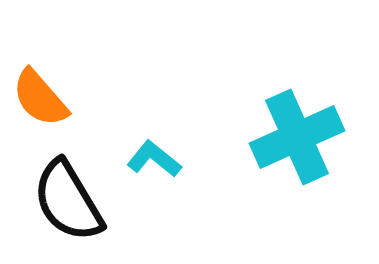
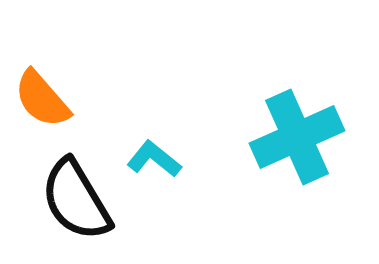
orange semicircle: moved 2 px right, 1 px down
black semicircle: moved 8 px right, 1 px up
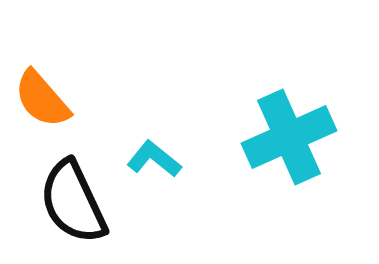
cyan cross: moved 8 px left
black semicircle: moved 3 px left, 2 px down; rotated 6 degrees clockwise
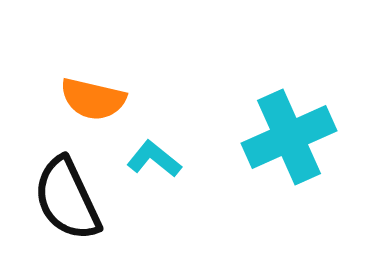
orange semicircle: moved 51 px right; rotated 36 degrees counterclockwise
black semicircle: moved 6 px left, 3 px up
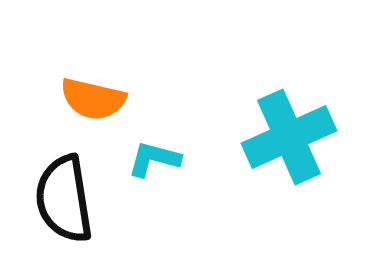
cyan L-shape: rotated 24 degrees counterclockwise
black semicircle: moved 3 px left; rotated 16 degrees clockwise
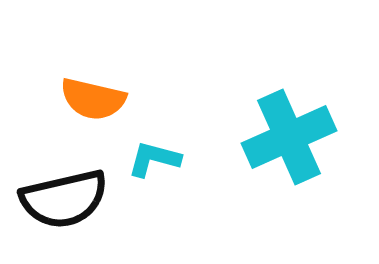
black semicircle: rotated 94 degrees counterclockwise
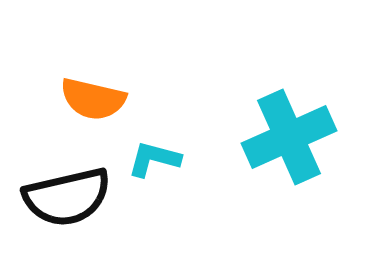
black semicircle: moved 3 px right, 2 px up
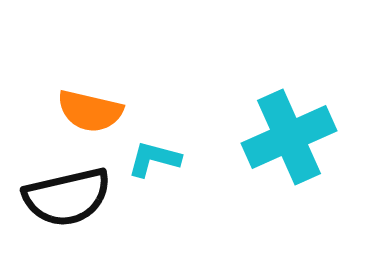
orange semicircle: moved 3 px left, 12 px down
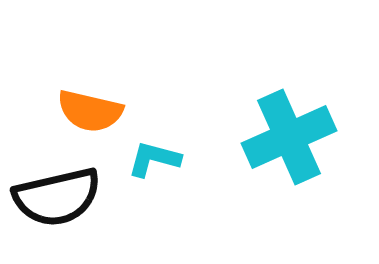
black semicircle: moved 10 px left
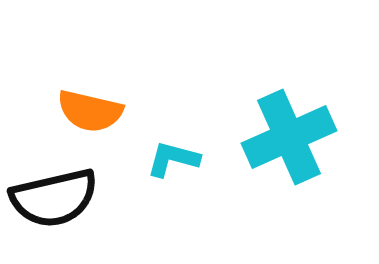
cyan L-shape: moved 19 px right
black semicircle: moved 3 px left, 1 px down
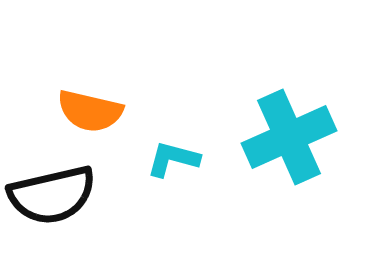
black semicircle: moved 2 px left, 3 px up
